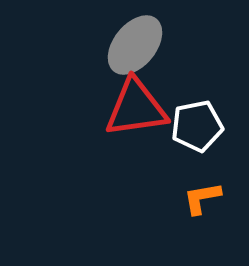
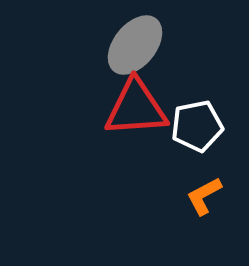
red triangle: rotated 4 degrees clockwise
orange L-shape: moved 2 px right, 2 px up; rotated 18 degrees counterclockwise
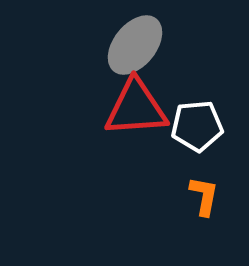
white pentagon: rotated 6 degrees clockwise
orange L-shape: rotated 129 degrees clockwise
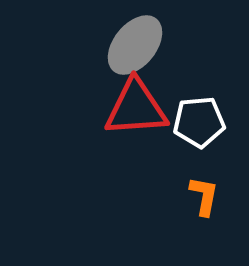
white pentagon: moved 2 px right, 4 px up
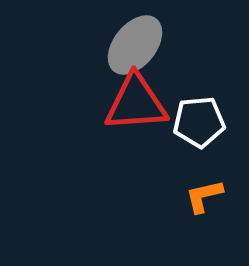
red triangle: moved 5 px up
orange L-shape: rotated 114 degrees counterclockwise
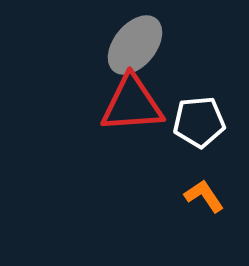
red triangle: moved 4 px left, 1 px down
orange L-shape: rotated 69 degrees clockwise
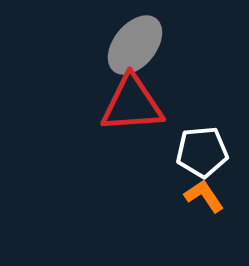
white pentagon: moved 3 px right, 30 px down
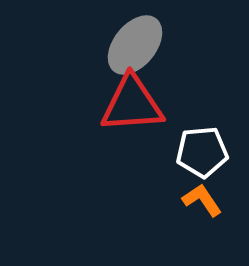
orange L-shape: moved 2 px left, 4 px down
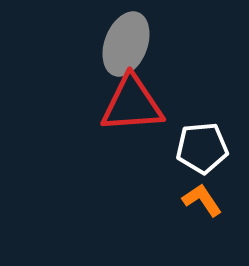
gray ellipse: moved 9 px left, 1 px up; rotated 18 degrees counterclockwise
white pentagon: moved 4 px up
